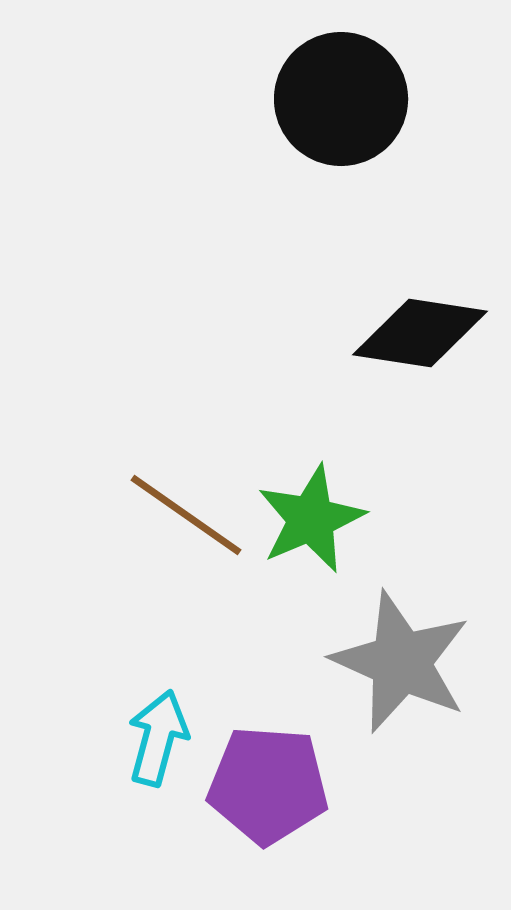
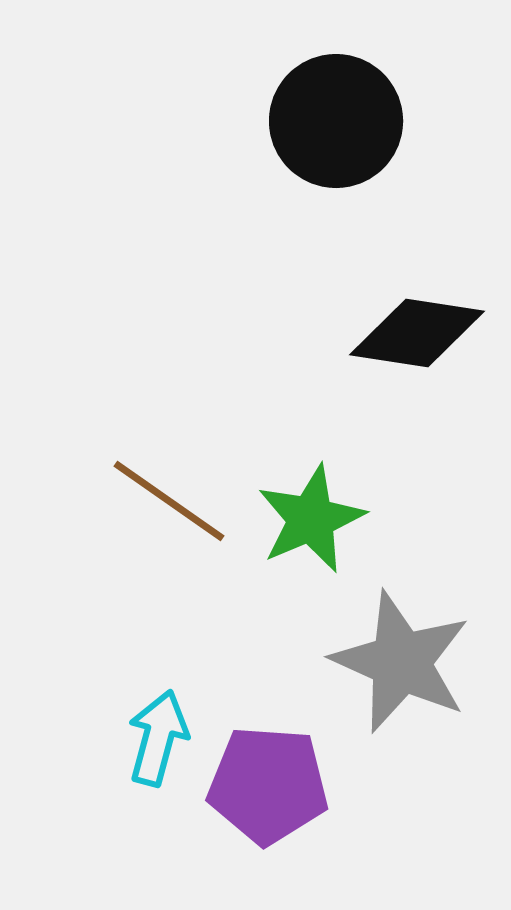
black circle: moved 5 px left, 22 px down
black diamond: moved 3 px left
brown line: moved 17 px left, 14 px up
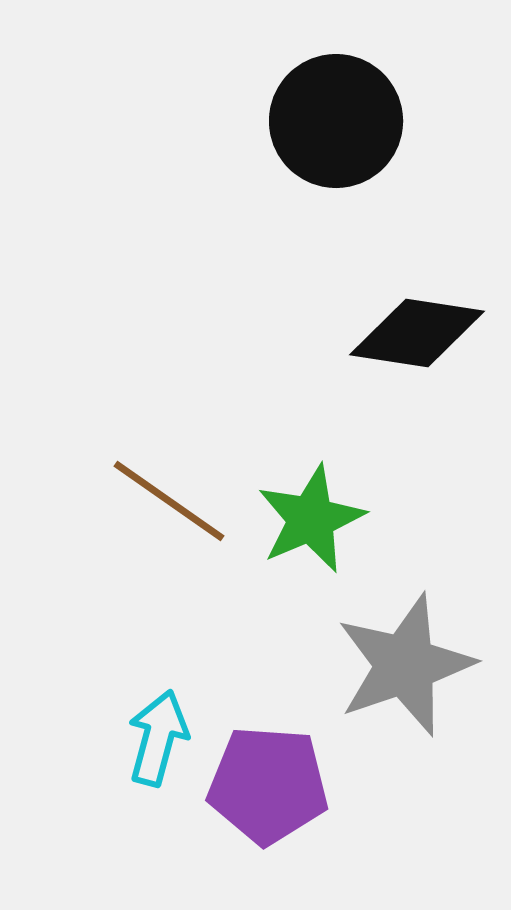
gray star: moved 4 px right, 3 px down; rotated 29 degrees clockwise
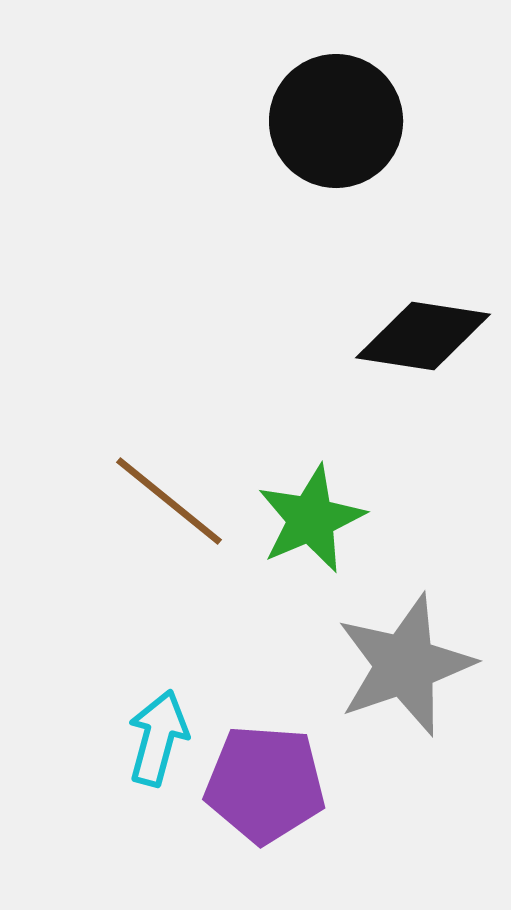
black diamond: moved 6 px right, 3 px down
brown line: rotated 4 degrees clockwise
purple pentagon: moved 3 px left, 1 px up
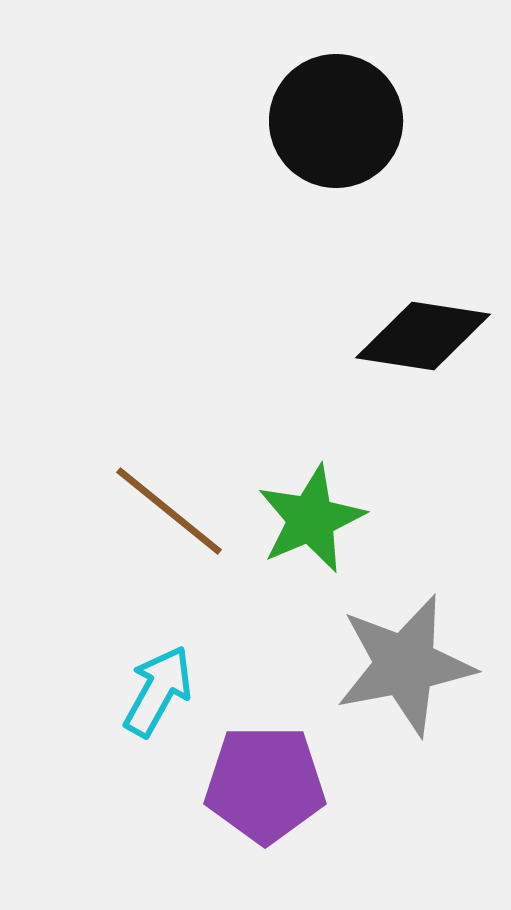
brown line: moved 10 px down
gray star: rotated 8 degrees clockwise
cyan arrow: moved 47 px up; rotated 14 degrees clockwise
purple pentagon: rotated 4 degrees counterclockwise
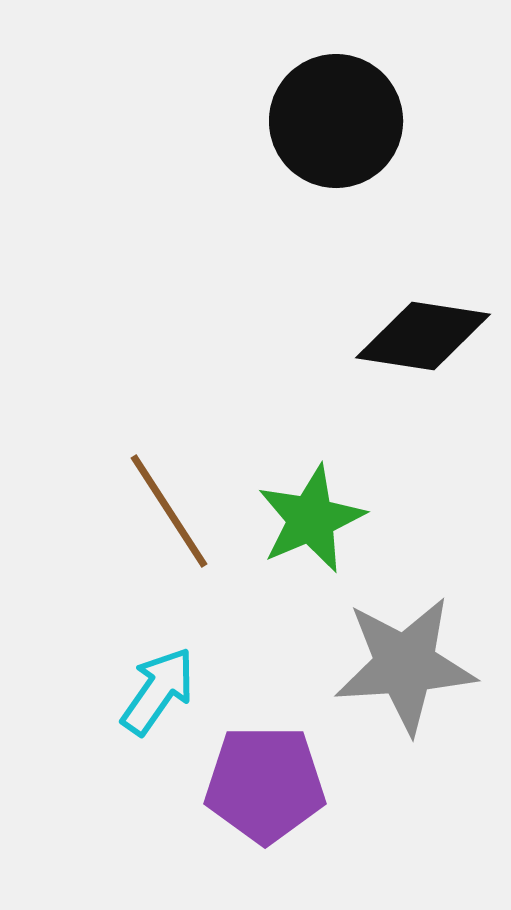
brown line: rotated 18 degrees clockwise
gray star: rotated 7 degrees clockwise
cyan arrow: rotated 6 degrees clockwise
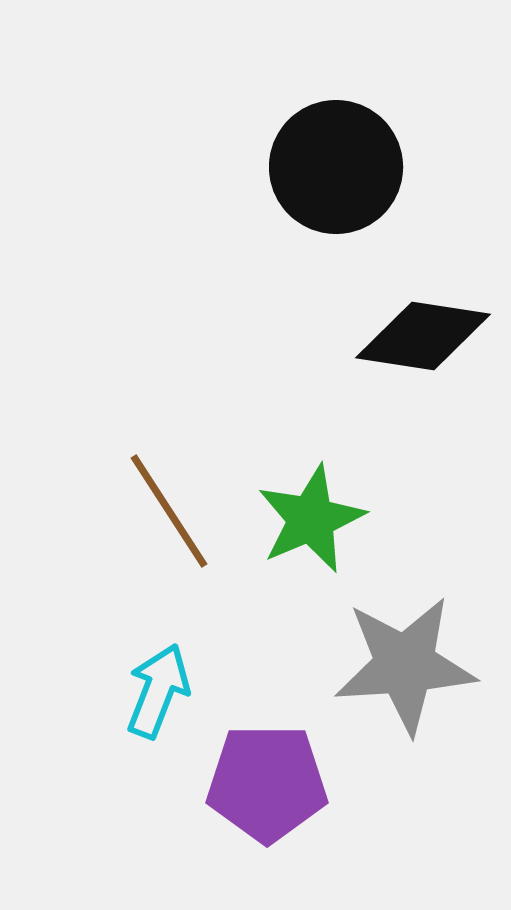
black circle: moved 46 px down
cyan arrow: rotated 14 degrees counterclockwise
purple pentagon: moved 2 px right, 1 px up
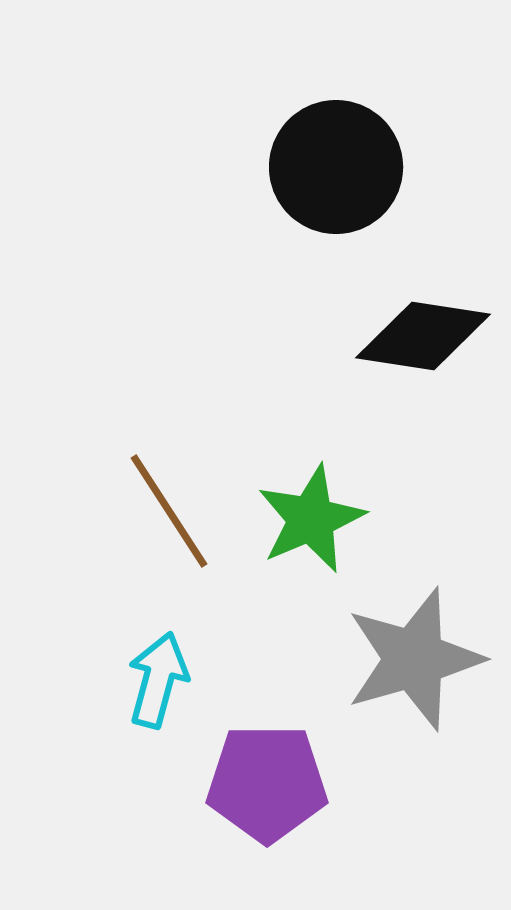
gray star: moved 9 px right, 6 px up; rotated 12 degrees counterclockwise
cyan arrow: moved 11 px up; rotated 6 degrees counterclockwise
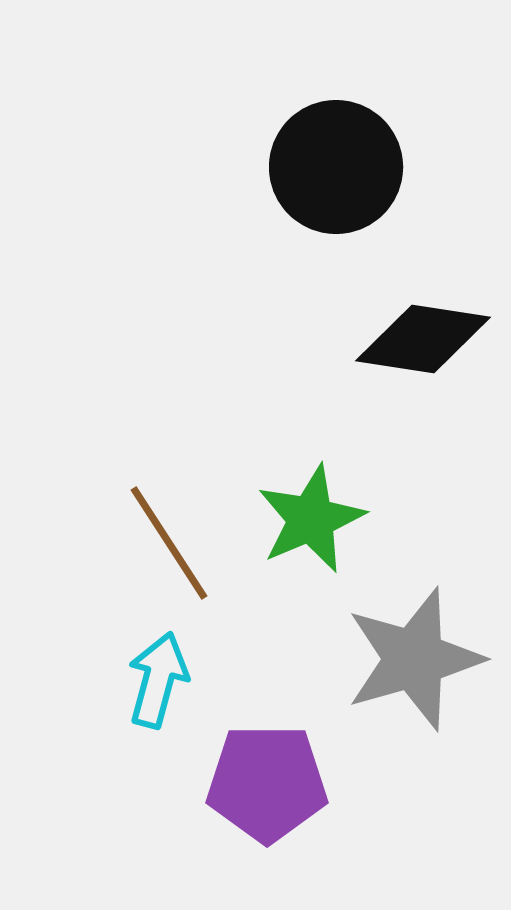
black diamond: moved 3 px down
brown line: moved 32 px down
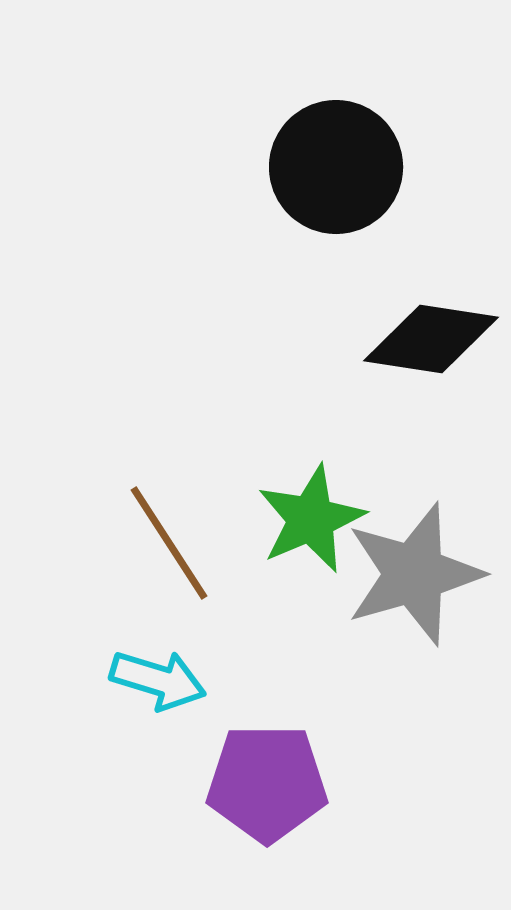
black diamond: moved 8 px right
gray star: moved 85 px up
cyan arrow: rotated 92 degrees clockwise
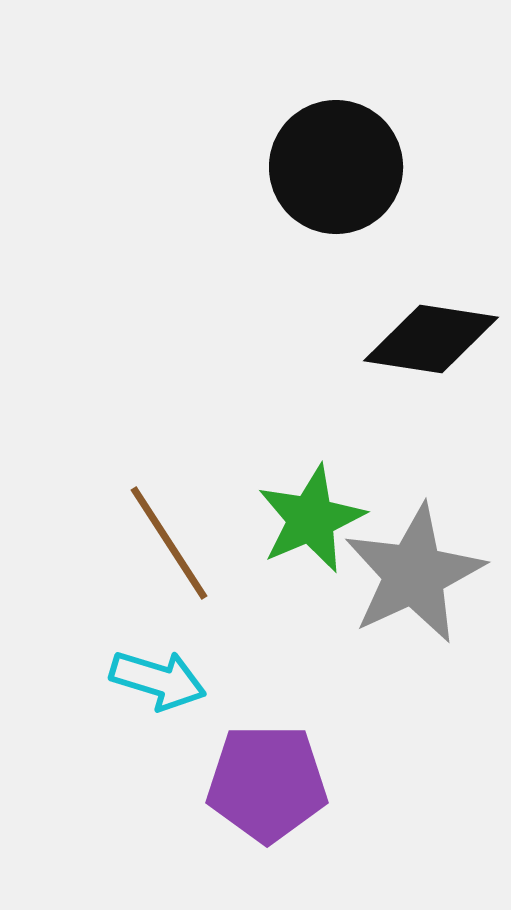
gray star: rotated 9 degrees counterclockwise
